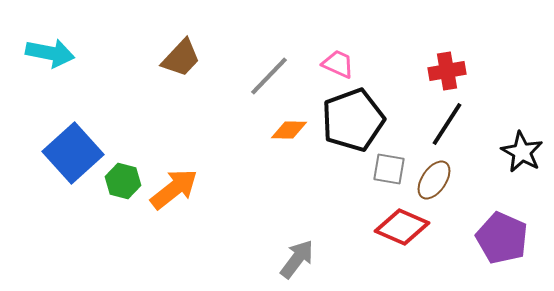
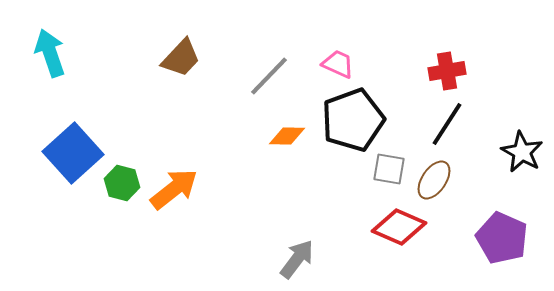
cyan arrow: rotated 120 degrees counterclockwise
orange diamond: moved 2 px left, 6 px down
green hexagon: moved 1 px left, 2 px down
red diamond: moved 3 px left
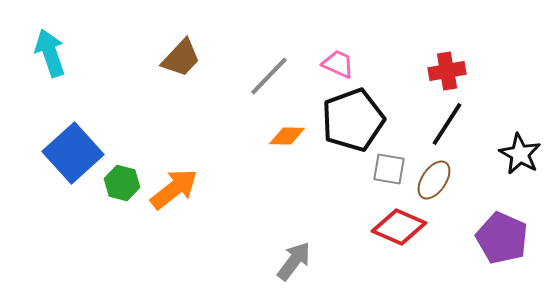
black star: moved 2 px left, 2 px down
gray arrow: moved 3 px left, 2 px down
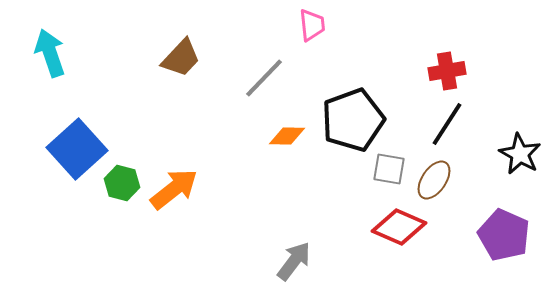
pink trapezoid: moved 26 px left, 39 px up; rotated 60 degrees clockwise
gray line: moved 5 px left, 2 px down
blue square: moved 4 px right, 4 px up
purple pentagon: moved 2 px right, 3 px up
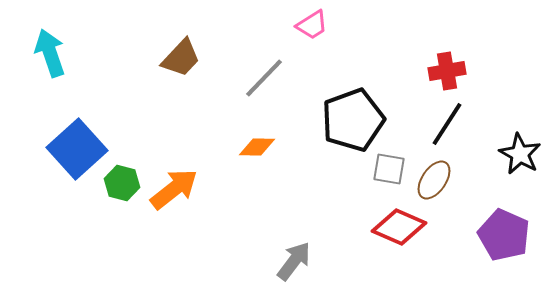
pink trapezoid: rotated 64 degrees clockwise
orange diamond: moved 30 px left, 11 px down
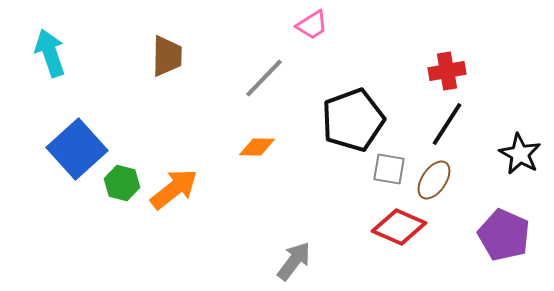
brown trapezoid: moved 14 px left, 2 px up; rotated 42 degrees counterclockwise
